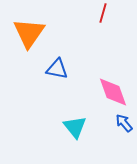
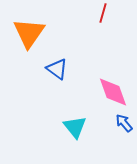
blue triangle: rotated 25 degrees clockwise
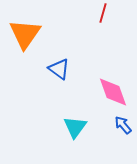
orange triangle: moved 4 px left, 1 px down
blue triangle: moved 2 px right
blue arrow: moved 1 px left, 2 px down
cyan triangle: rotated 15 degrees clockwise
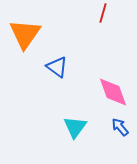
blue triangle: moved 2 px left, 2 px up
blue arrow: moved 3 px left, 2 px down
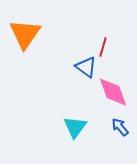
red line: moved 34 px down
blue triangle: moved 29 px right
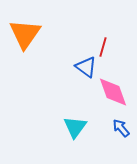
blue arrow: moved 1 px right, 1 px down
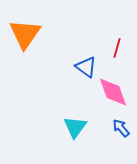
red line: moved 14 px right, 1 px down
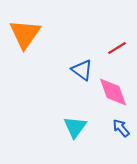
red line: rotated 42 degrees clockwise
blue triangle: moved 4 px left, 3 px down
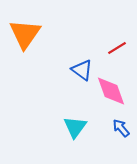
pink diamond: moved 2 px left, 1 px up
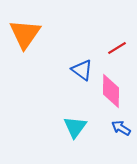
pink diamond: rotated 20 degrees clockwise
blue arrow: rotated 18 degrees counterclockwise
